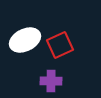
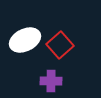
red square: rotated 16 degrees counterclockwise
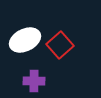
purple cross: moved 17 px left
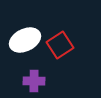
red square: rotated 8 degrees clockwise
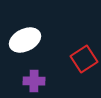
red square: moved 24 px right, 14 px down
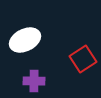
red square: moved 1 px left
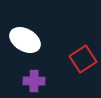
white ellipse: rotated 56 degrees clockwise
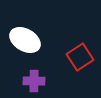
red square: moved 3 px left, 2 px up
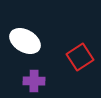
white ellipse: moved 1 px down
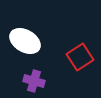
purple cross: rotated 15 degrees clockwise
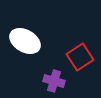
purple cross: moved 20 px right
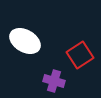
red square: moved 2 px up
